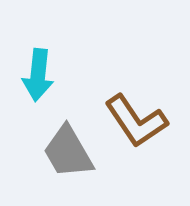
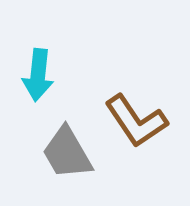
gray trapezoid: moved 1 px left, 1 px down
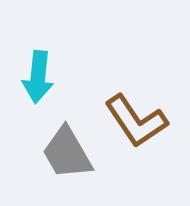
cyan arrow: moved 2 px down
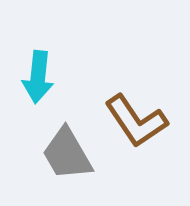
gray trapezoid: moved 1 px down
